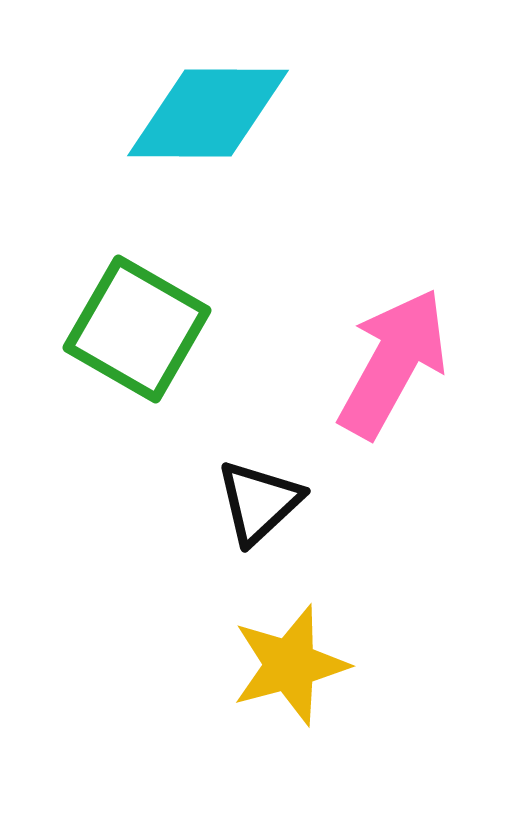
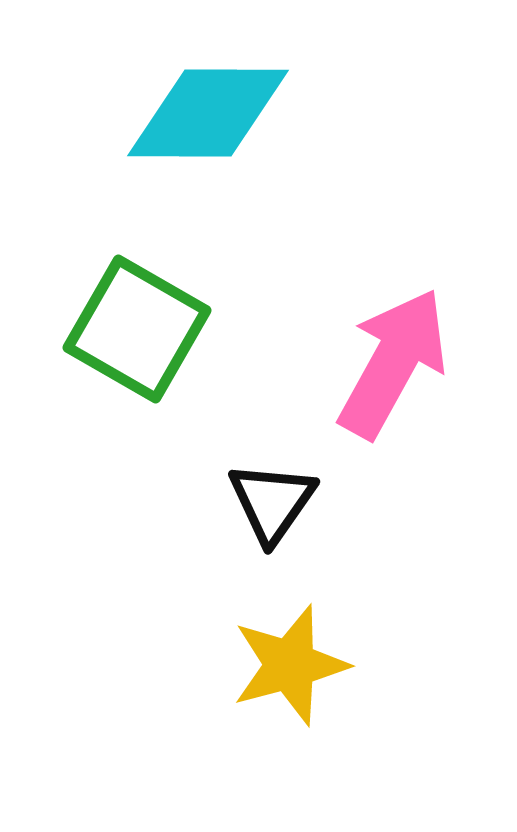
black triangle: moved 13 px right; rotated 12 degrees counterclockwise
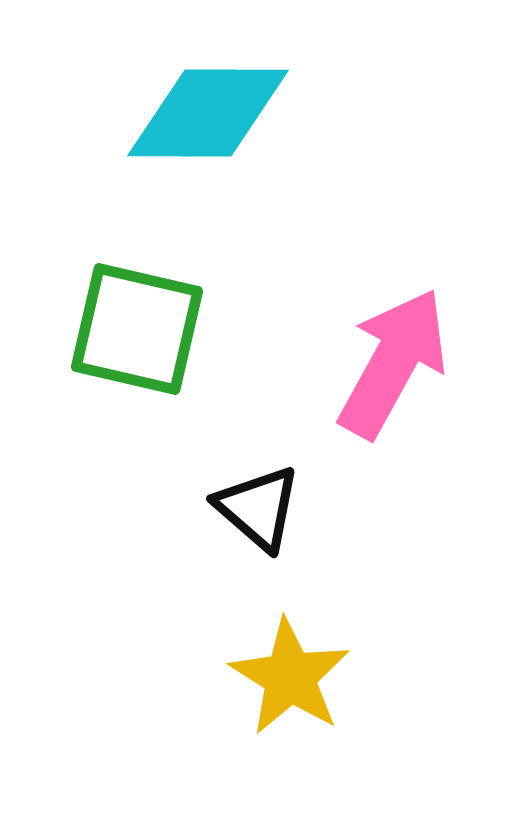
green square: rotated 17 degrees counterclockwise
black triangle: moved 14 px left, 6 px down; rotated 24 degrees counterclockwise
yellow star: moved 12 px down; rotated 25 degrees counterclockwise
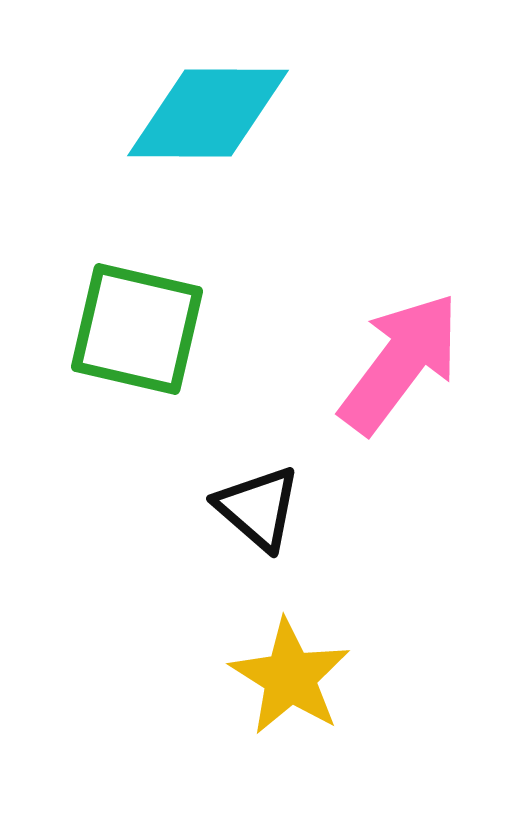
pink arrow: moved 7 px right; rotated 8 degrees clockwise
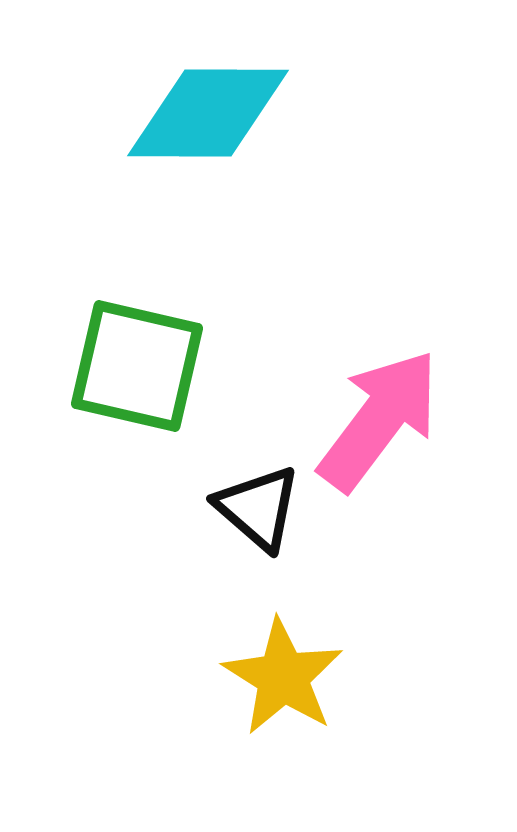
green square: moved 37 px down
pink arrow: moved 21 px left, 57 px down
yellow star: moved 7 px left
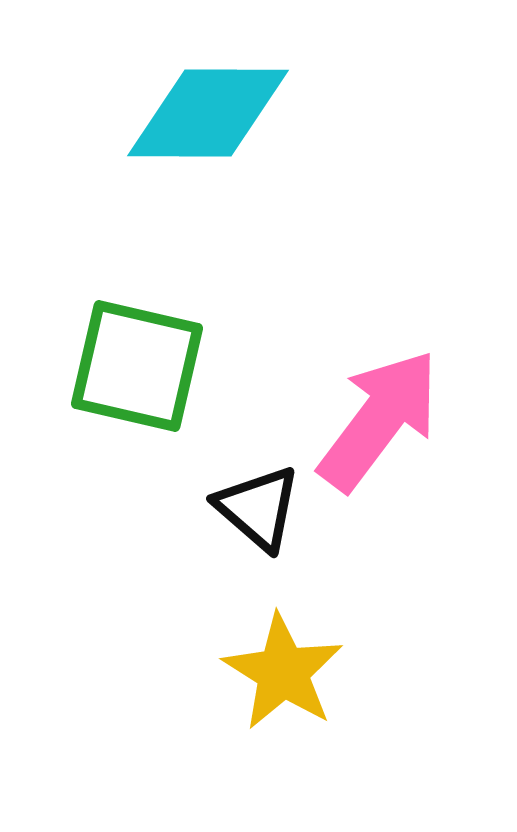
yellow star: moved 5 px up
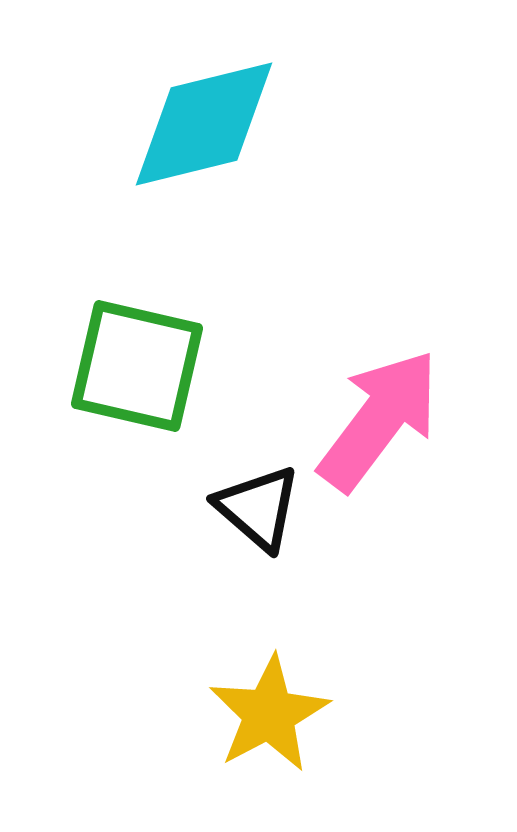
cyan diamond: moved 4 px left, 11 px down; rotated 14 degrees counterclockwise
yellow star: moved 14 px left, 42 px down; rotated 12 degrees clockwise
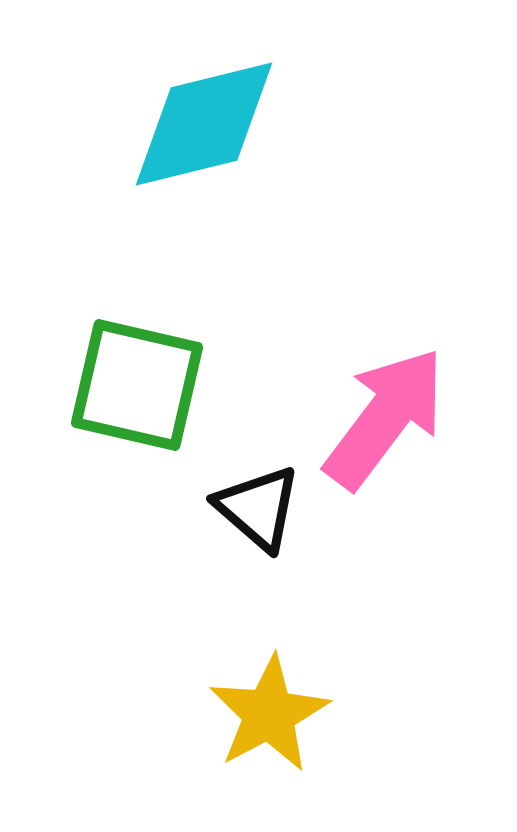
green square: moved 19 px down
pink arrow: moved 6 px right, 2 px up
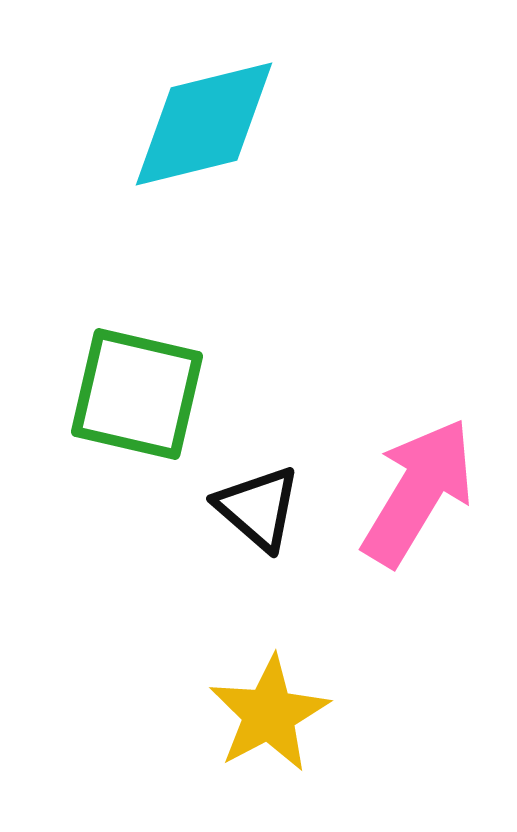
green square: moved 9 px down
pink arrow: moved 33 px right, 74 px down; rotated 6 degrees counterclockwise
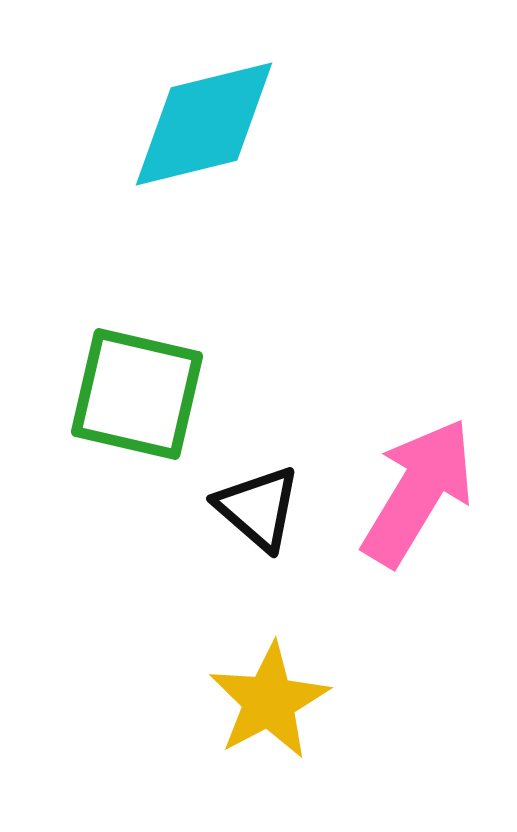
yellow star: moved 13 px up
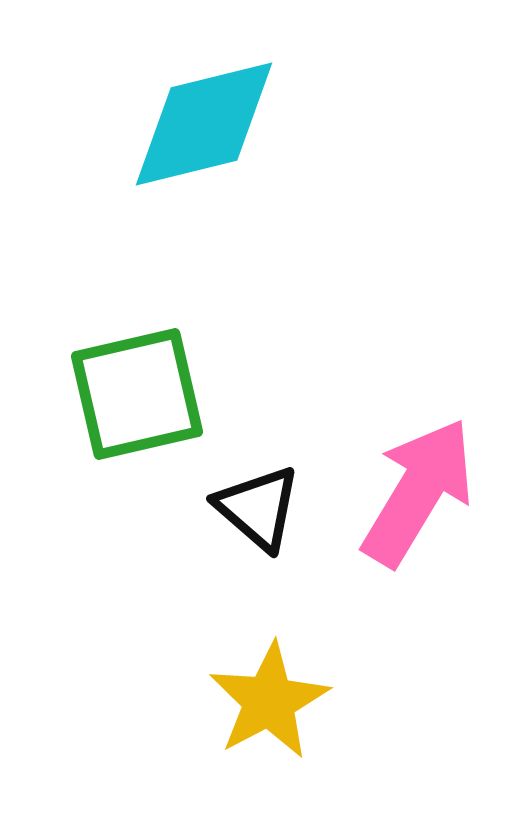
green square: rotated 26 degrees counterclockwise
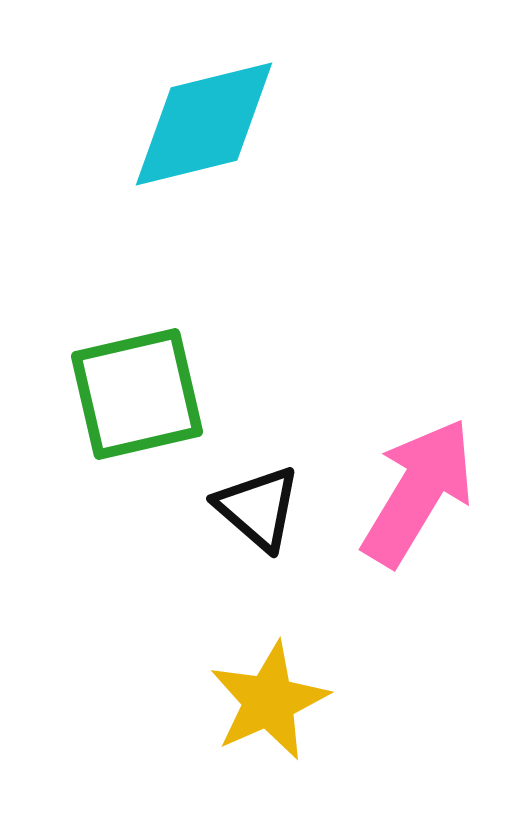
yellow star: rotated 4 degrees clockwise
